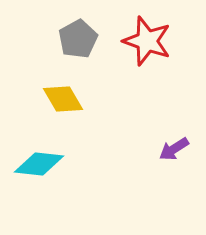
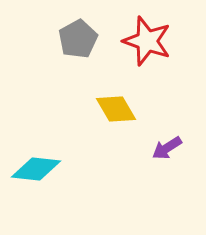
yellow diamond: moved 53 px right, 10 px down
purple arrow: moved 7 px left, 1 px up
cyan diamond: moved 3 px left, 5 px down
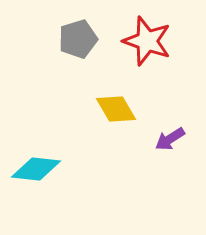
gray pentagon: rotated 12 degrees clockwise
purple arrow: moved 3 px right, 9 px up
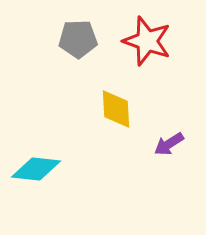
gray pentagon: rotated 15 degrees clockwise
yellow diamond: rotated 27 degrees clockwise
purple arrow: moved 1 px left, 5 px down
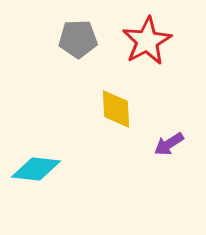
red star: rotated 24 degrees clockwise
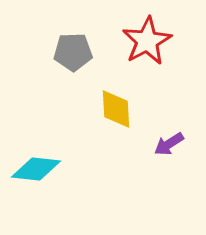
gray pentagon: moved 5 px left, 13 px down
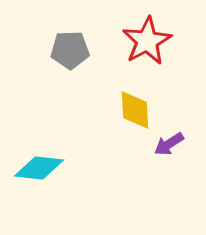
gray pentagon: moved 3 px left, 2 px up
yellow diamond: moved 19 px right, 1 px down
cyan diamond: moved 3 px right, 1 px up
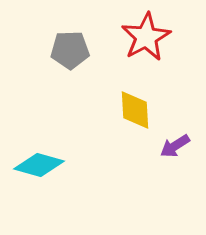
red star: moved 1 px left, 4 px up
purple arrow: moved 6 px right, 2 px down
cyan diamond: moved 3 px up; rotated 9 degrees clockwise
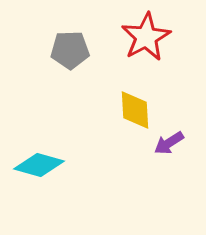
purple arrow: moved 6 px left, 3 px up
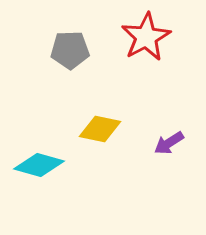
yellow diamond: moved 35 px left, 19 px down; rotated 75 degrees counterclockwise
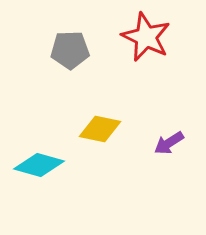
red star: rotated 18 degrees counterclockwise
